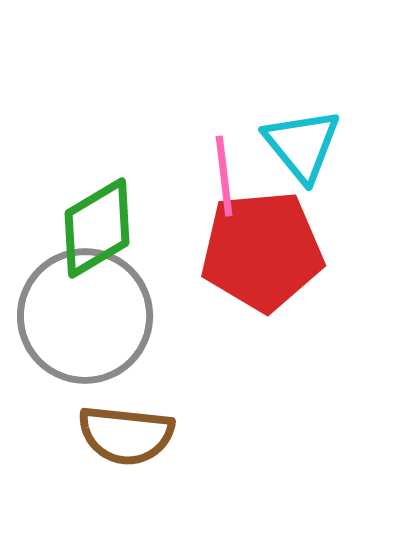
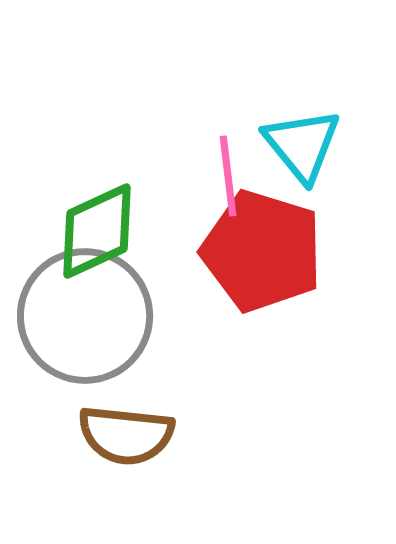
pink line: moved 4 px right
green diamond: moved 3 px down; rotated 6 degrees clockwise
red pentagon: rotated 22 degrees clockwise
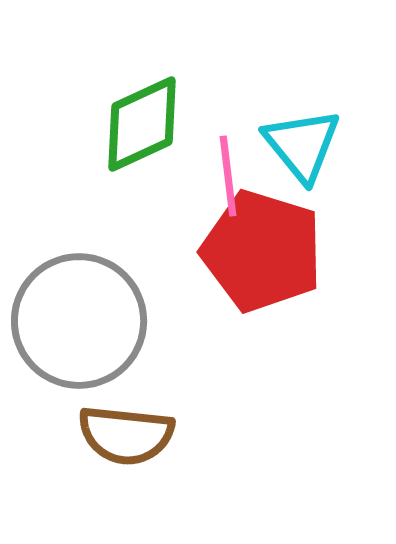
green diamond: moved 45 px right, 107 px up
gray circle: moved 6 px left, 5 px down
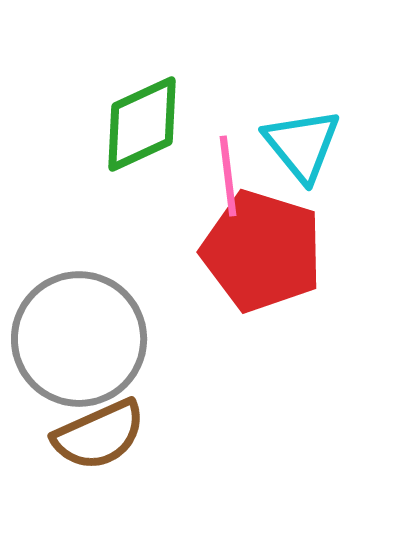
gray circle: moved 18 px down
brown semicircle: moved 27 px left; rotated 30 degrees counterclockwise
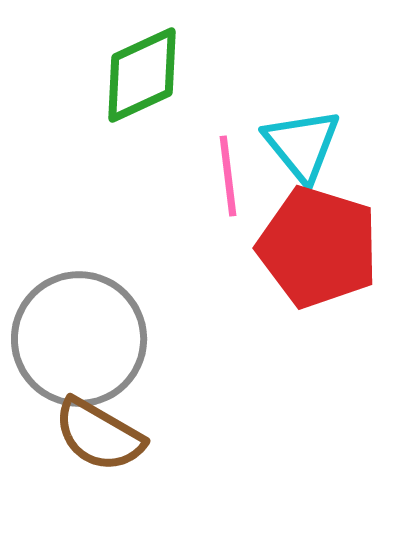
green diamond: moved 49 px up
red pentagon: moved 56 px right, 4 px up
brown semicircle: rotated 54 degrees clockwise
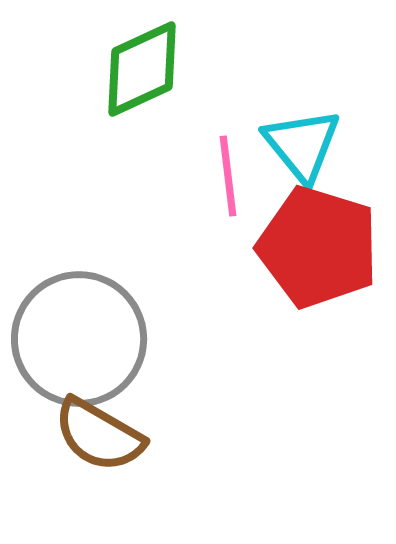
green diamond: moved 6 px up
